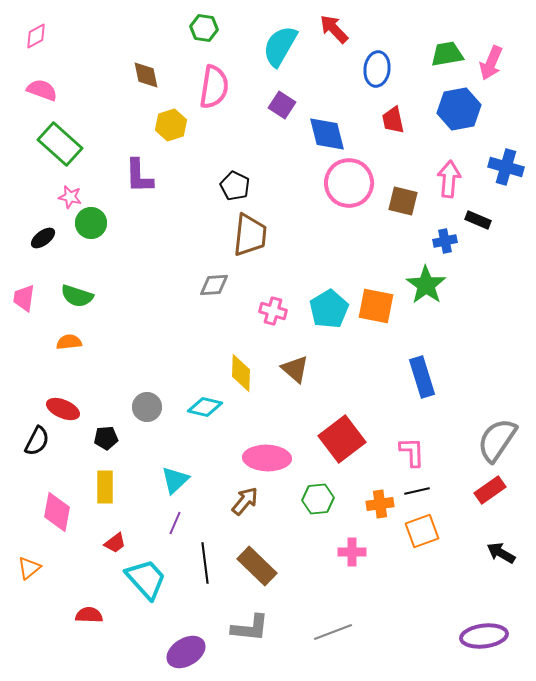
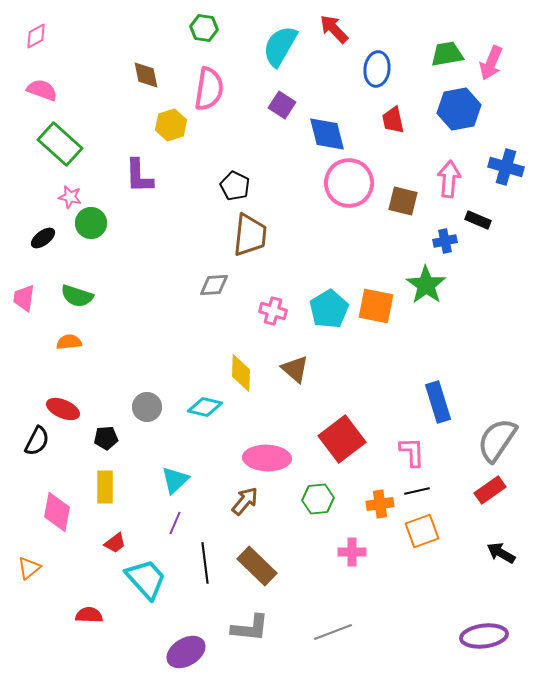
pink semicircle at (214, 87): moved 5 px left, 2 px down
blue rectangle at (422, 377): moved 16 px right, 25 px down
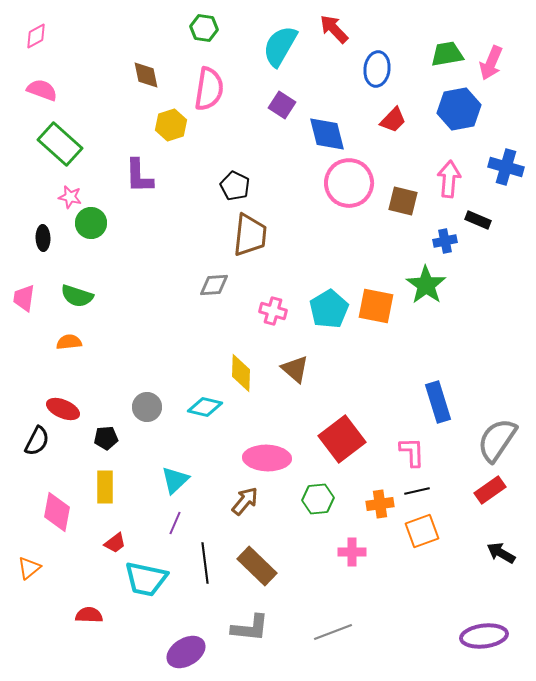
red trapezoid at (393, 120): rotated 124 degrees counterclockwise
black ellipse at (43, 238): rotated 55 degrees counterclockwise
cyan trapezoid at (146, 579): rotated 144 degrees clockwise
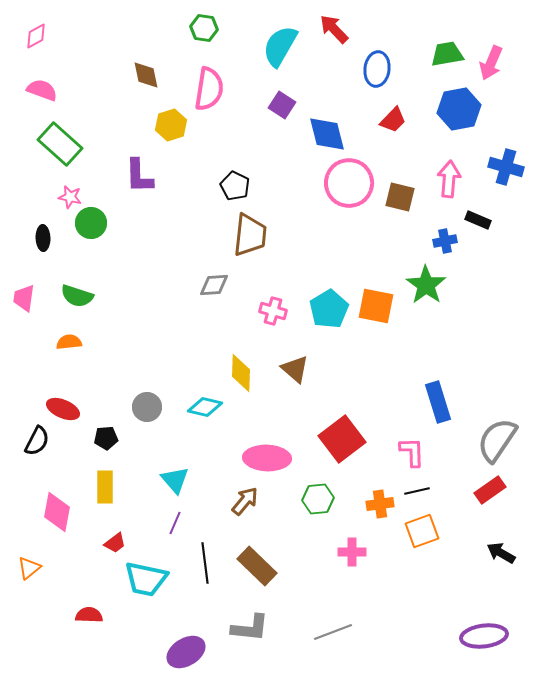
brown square at (403, 201): moved 3 px left, 4 px up
cyan triangle at (175, 480): rotated 28 degrees counterclockwise
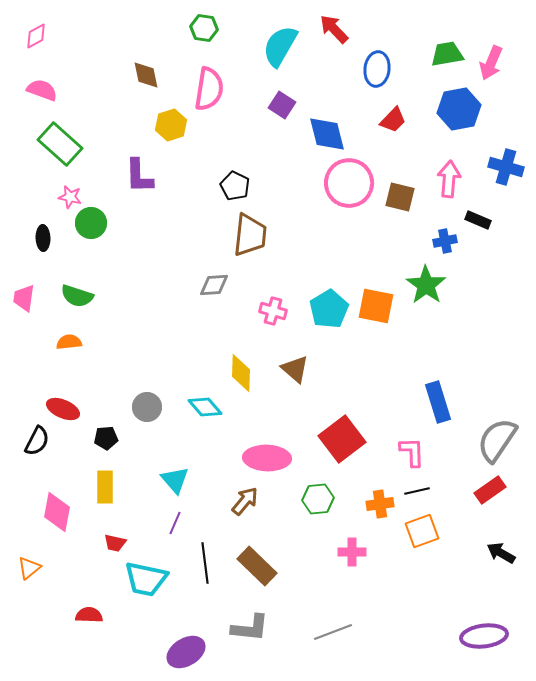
cyan diamond at (205, 407): rotated 36 degrees clockwise
red trapezoid at (115, 543): rotated 50 degrees clockwise
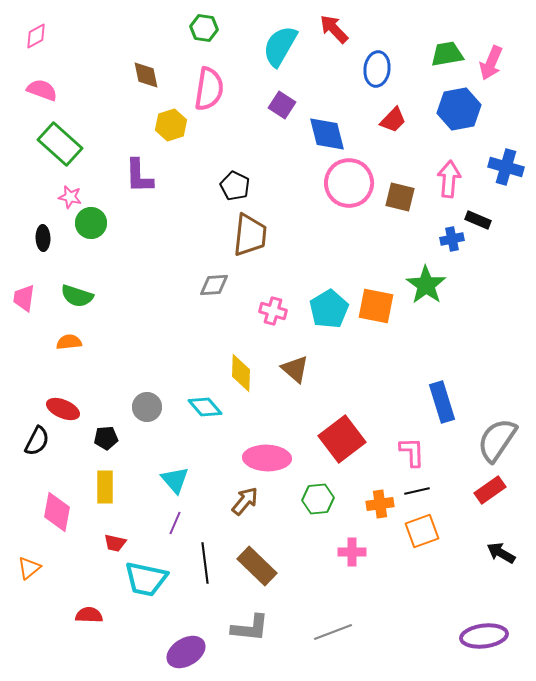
blue cross at (445, 241): moved 7 px right, 2 px up
blue rectangle at (438, 402): moved 4 px right
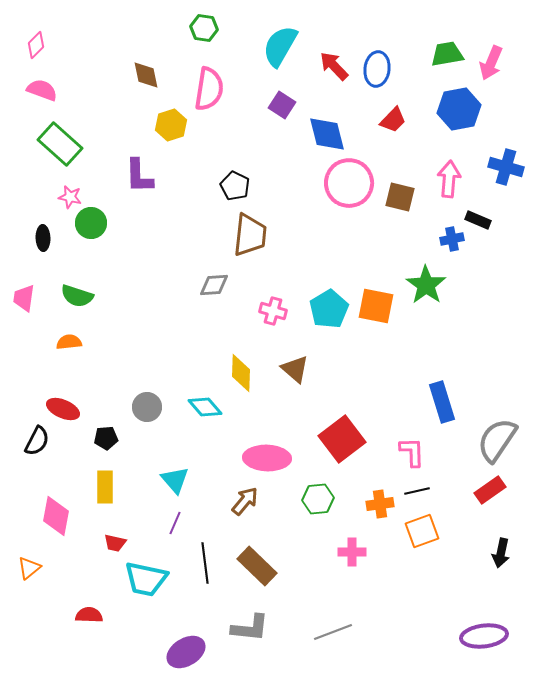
red arrow at (334, 29): moved 37 px down
pink diamond at (36, 36): moved 9 px down; rotated 16 degrees counterclockwise
pink diamond at (57, 512): moved 1 px left, 4 px down
black arrow at (501, 553): rotated 108 degrees counterclockwise
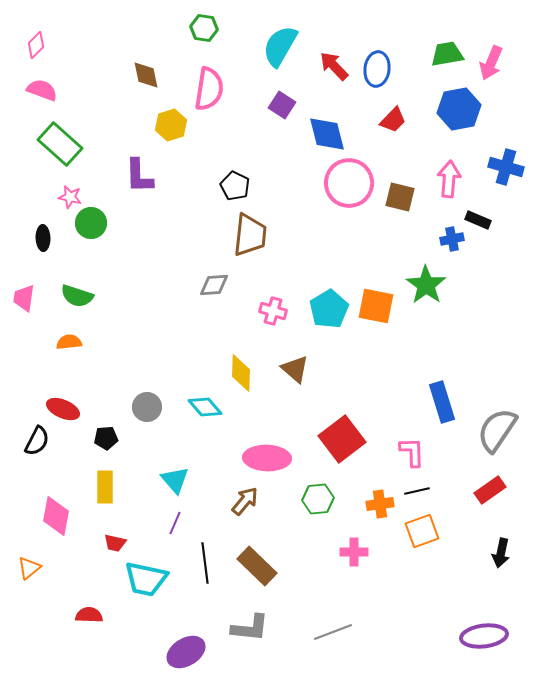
gray semicircle at (497, 440): moved 10 px up
pink cross at (352, 552): moved 2 px right
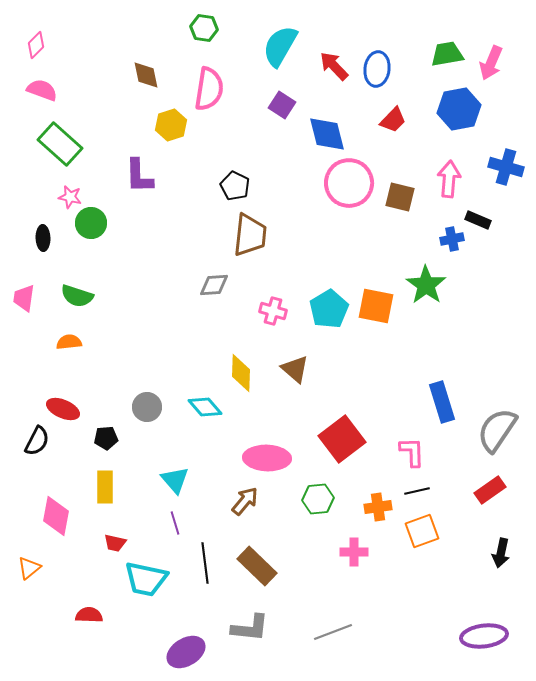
orange cross at (380, 504): moved 2 px left, 3 px down
purple line at (175, 523): rotated 40 degrees counterclockwise
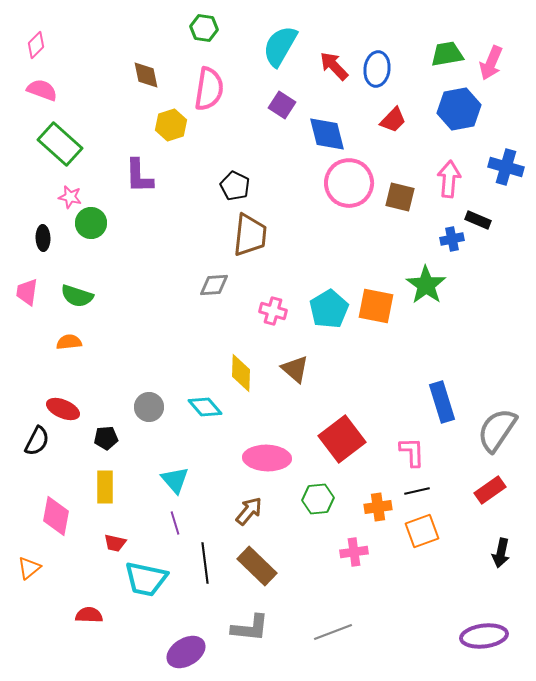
pink trapezoid at (24, 298): moved 3 px right, 6 px up
gray circle at (147, 407): moved 2 px right
brown arrow at (245, 501): moved 4 px right, 10 px down
pink cross at (354, 552): rotated 8 degrees counterclockwise
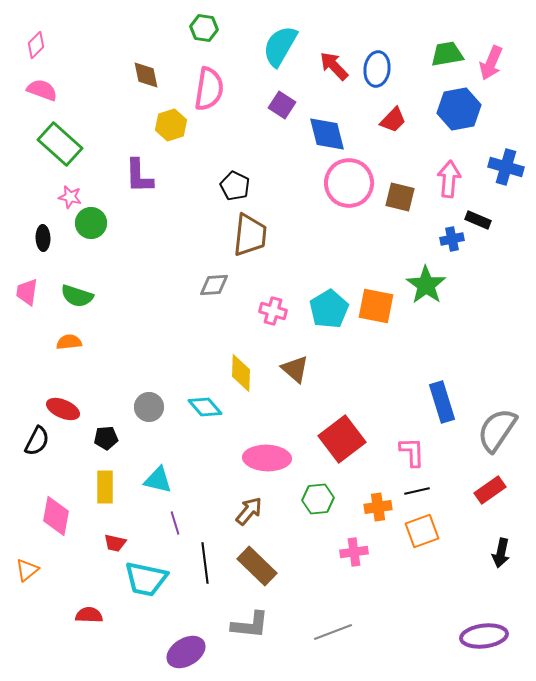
cyan triangle at (175, 480): moved 17 px left; rotated 36 degrees counterclockwise
orange triangle at (29, 568): moved 2 px left, 2 px down
gray L-shape at (250, 628): moved 3 px up
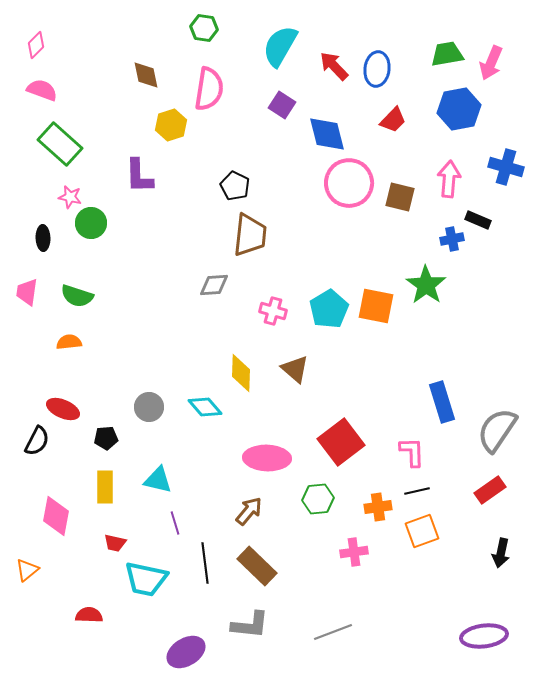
red square at (342, 439): moved 1 px left, 3 px down
